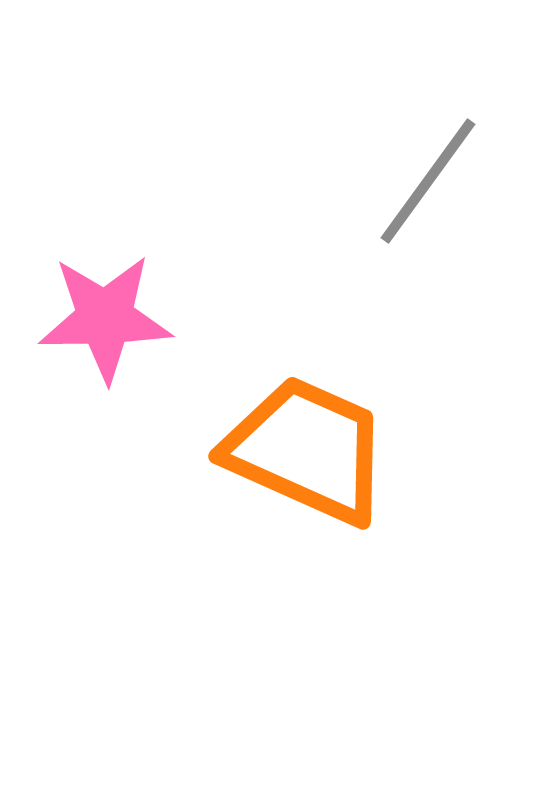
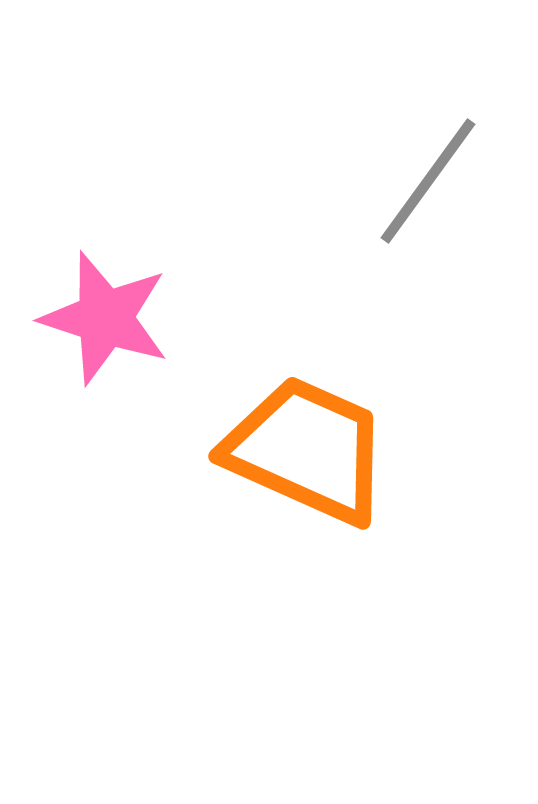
pink star: rotated 19 degrees clockwise
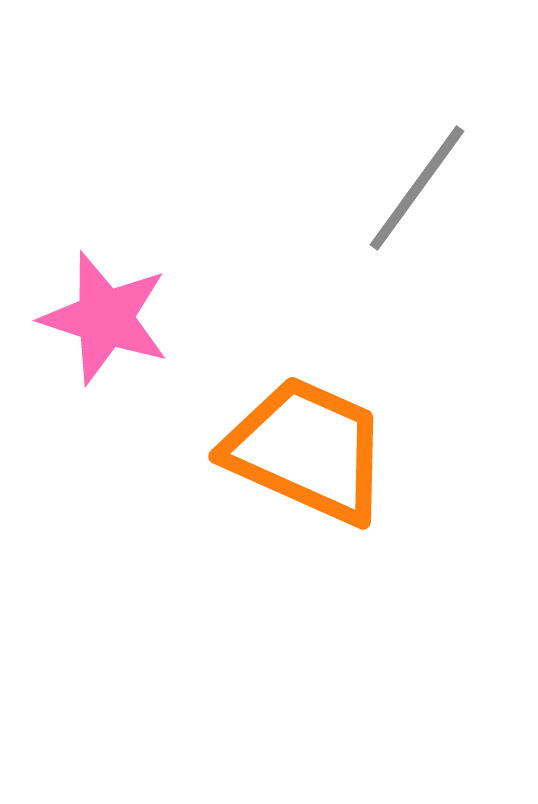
gray line: moved 11 px left, 7 px down
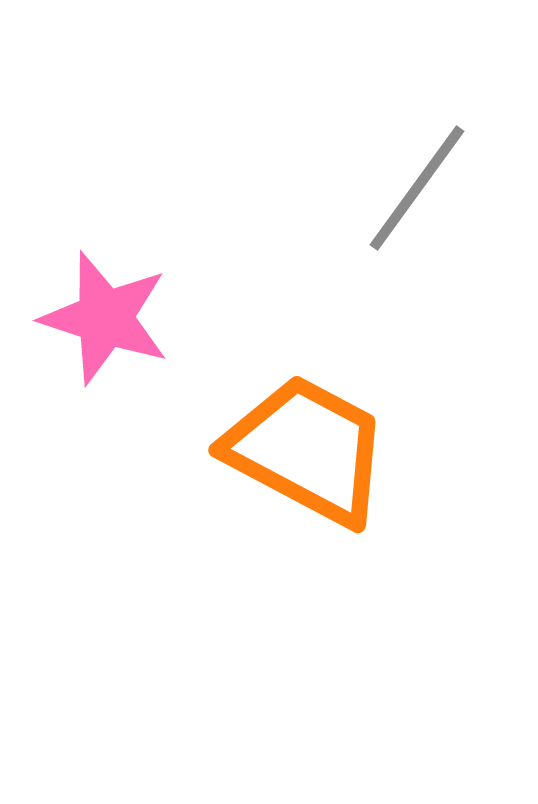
orange trapezoid: rotated 4 degrees clockwise
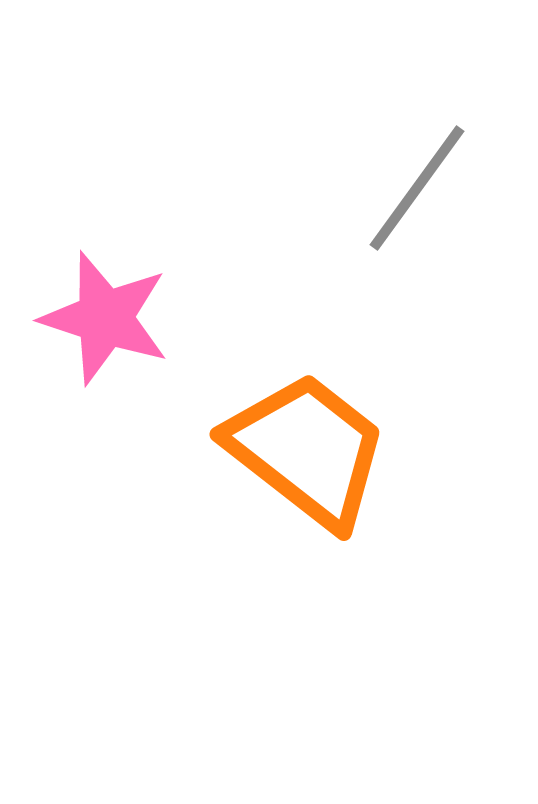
orange trapezoid: rotated 10 degrees clockwise
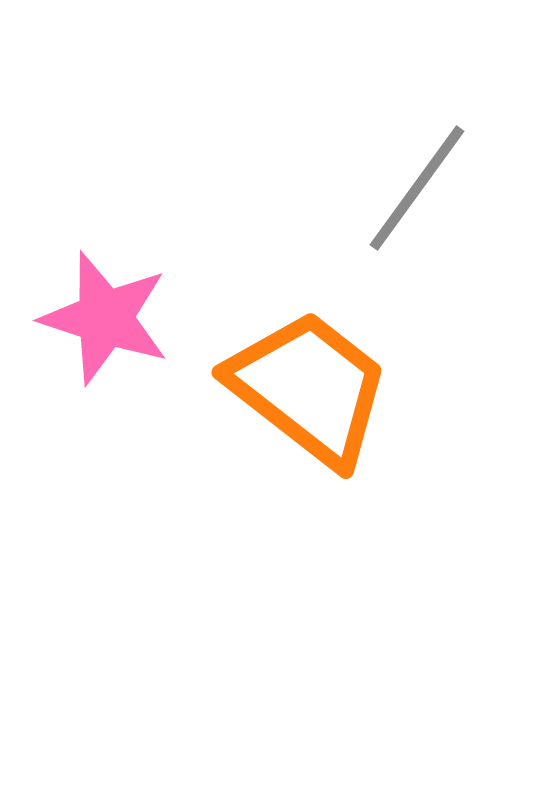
orange trapezoid: moved 2 px right, 62 px up
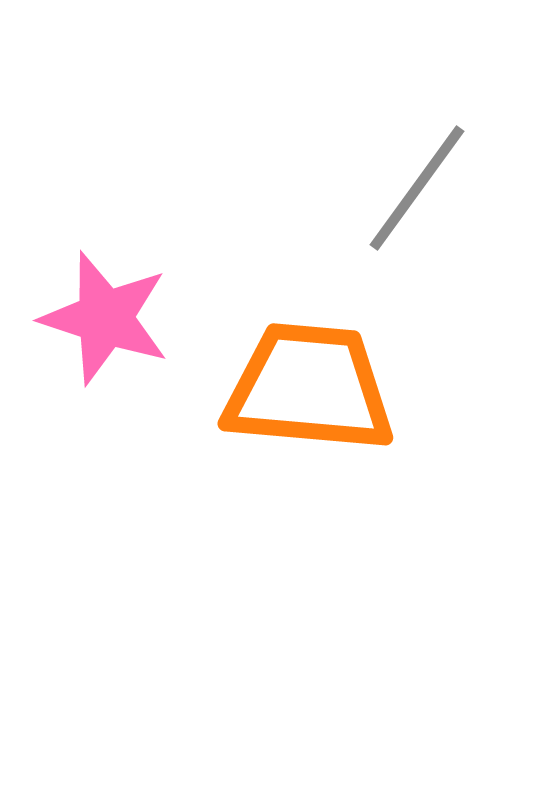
orange trapezoid: rotated 33 degrees counterclockwise
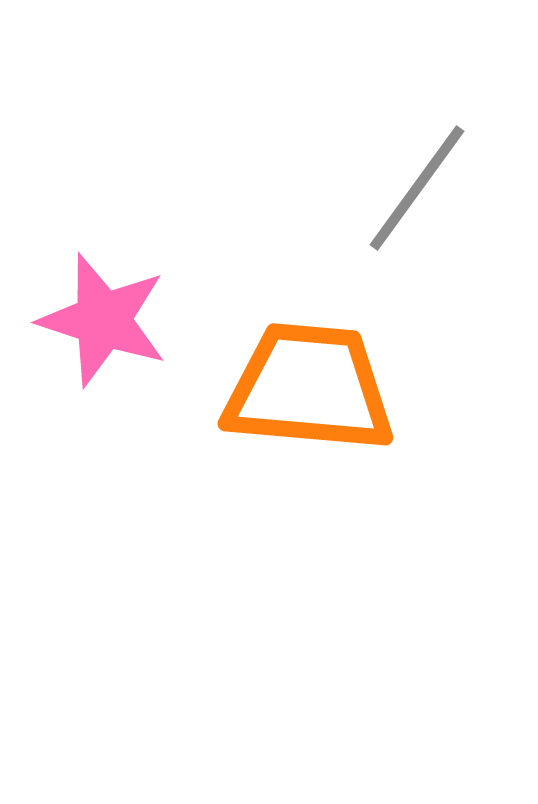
pink star: moved 2 px left, 2 px down
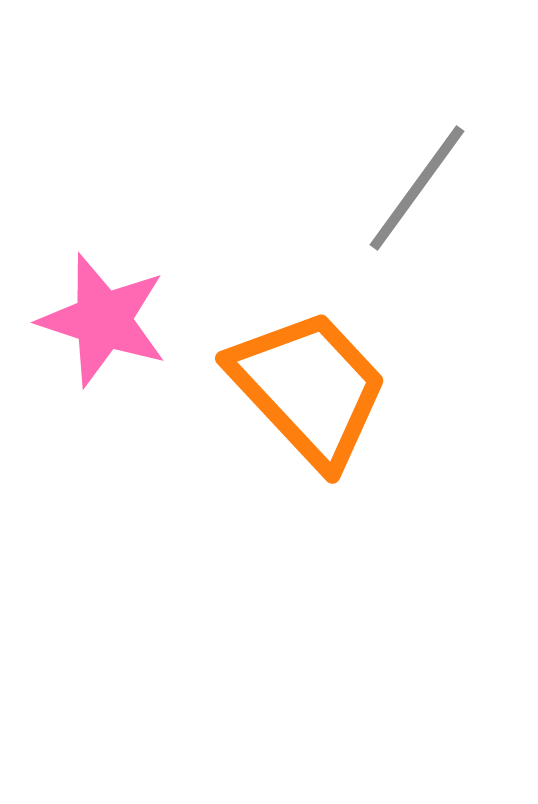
orange trapezoid: rotated 42 degrees clockwise
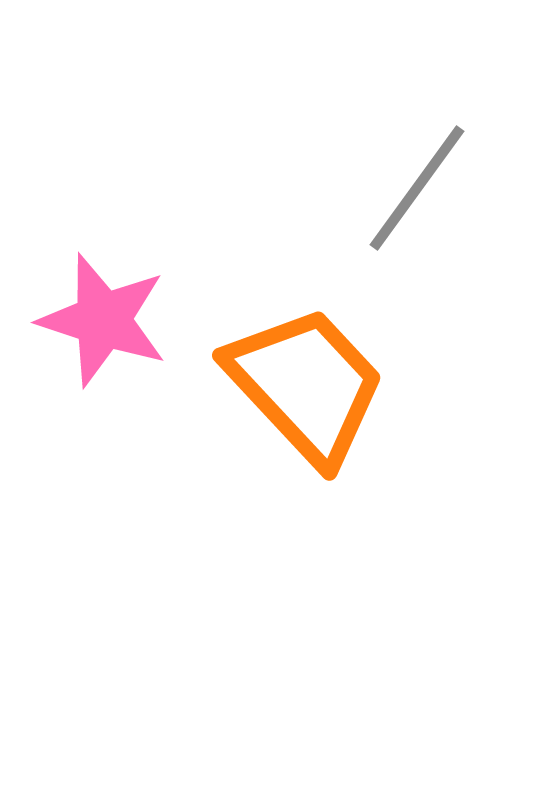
orange trapezoid: moved 3 px left, 3 px up
